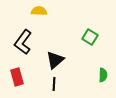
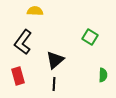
yellow semicircle: moved 4 px left
red rectangle: moved 1 px right, 1 px up
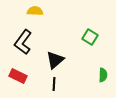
red rectangle: rotated 48 degrees counterclockwise
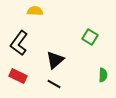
black L-shape: moved 4 px left, 1 px down
black line: rotated 64 degrees counterclockwise
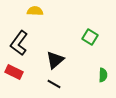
red rectangle: moved 4 px left, 4 px up
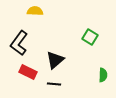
red rectangle: moved 14 px right
black line: rotated 24 degrees counterclockwise
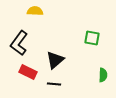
green square: moved 2 px right, 1 px down; rotated 21 degrees counterclockwise
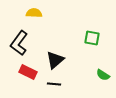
yellow semicircle: moved 1 px left, 2 px down
green semicircle: rotated 120 degrees clockwise
